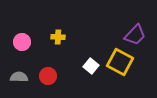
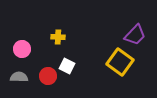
pink circle: moved 7 px down
yellow square: rotated 8 degrees clockwise
white square: moved 24 px left; rotated 14 degrees counterclockwise
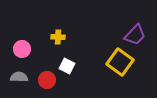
red circle: moved 1 px left, 4 px down
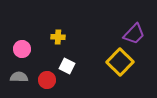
purple trapezoid: moved 1 px left, 1 px up
yellow square: rotated 8 degrees clockwise
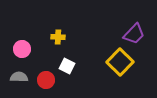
red circle: moved 1 px left
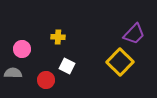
gray semicircle: moved 6 px left, 4 px up
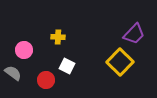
pink circle: moved 2 px right, 1 px down
gray semicircle: rotated 36 degrees clockwise
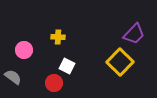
gray semicircle: moved 4 px down
red circle: moved 8 px right, 3 px down
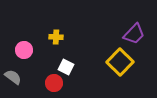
yellow cross: moved 2 px left
white square: moved 1 px left, 1 px down
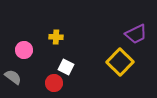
purple trapezoid: moved 2 px right; rotated 20 degrees clockwise
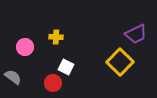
pink circle: moved 1 px right, 3 px up
red circle: moved 1 px left
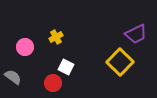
yellow cross: rotated 32 degrees counterclockwise
